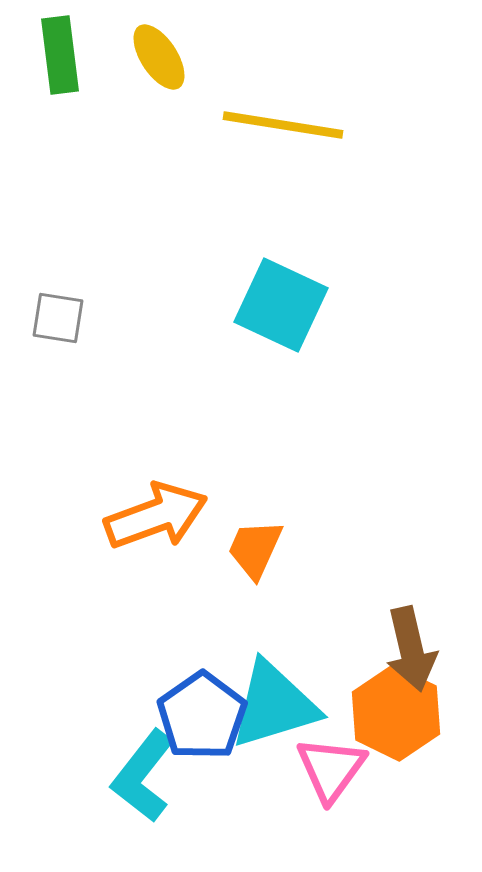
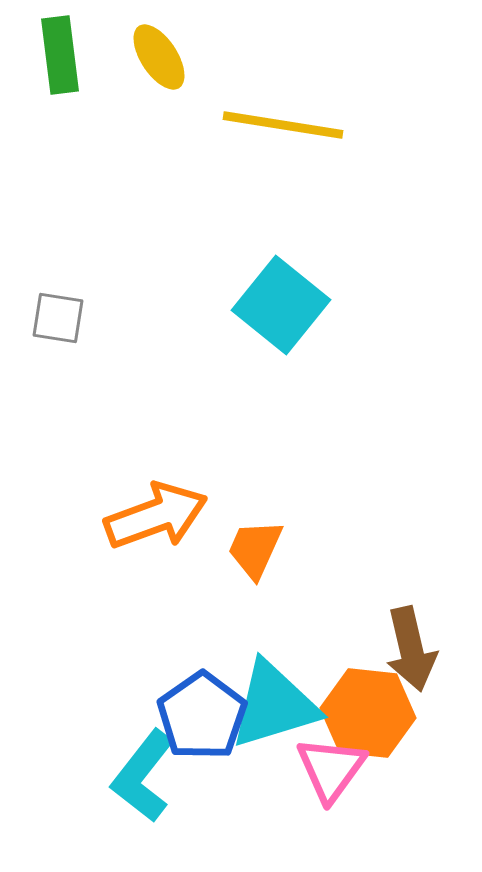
cyan square: rotated 14 degrees clockwise
orange hexagon: moved 28 px left; rotated 20 degrees counterclockwise
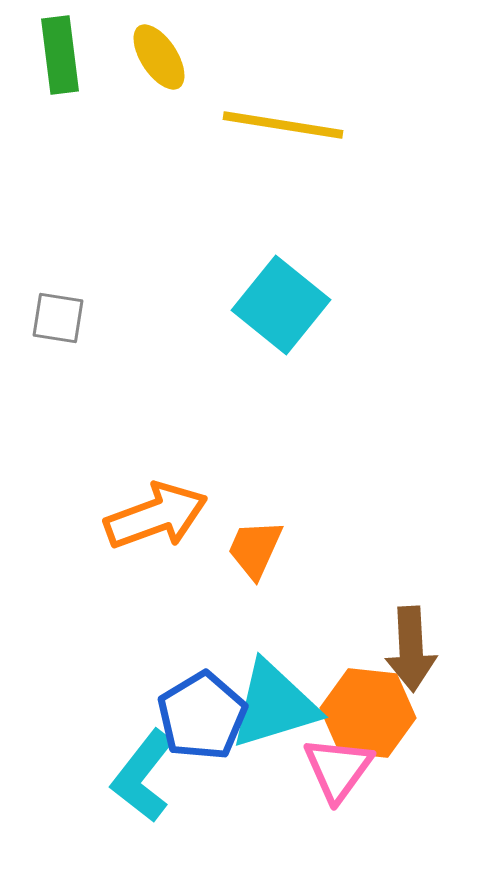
brown arrow: rotated 10 degrees clockwise
blue pentagon: rotated 4 degrees clockwise
pink triangle: moved 7 px right
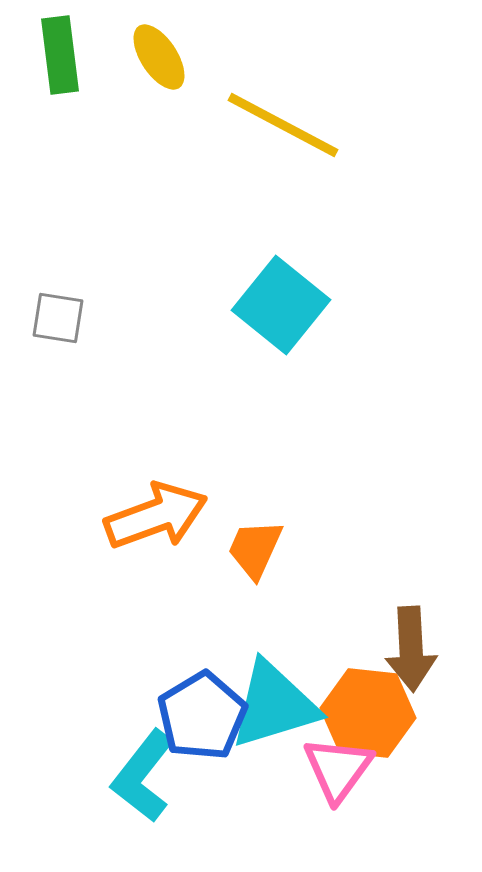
yellow line: rotated 19 degrees clockwise
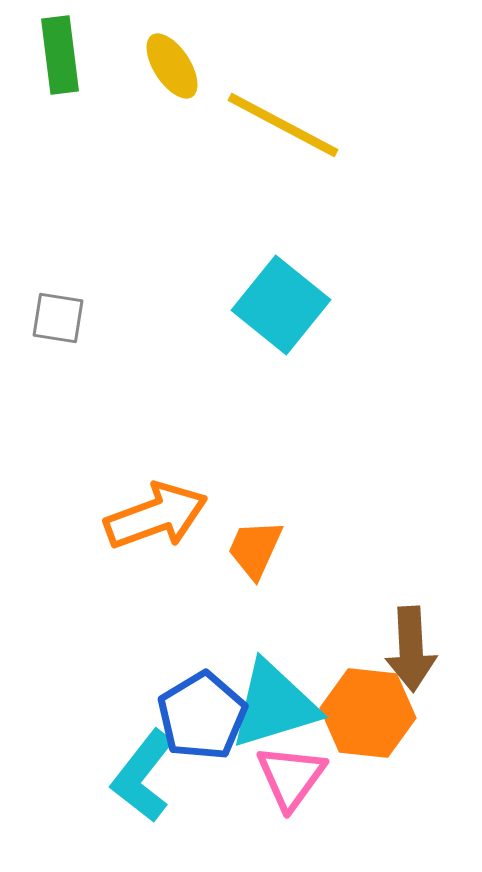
yellow ellipse: moved 13 px right, 9 px down
pink triangle: moved 47 px left, 8 px down
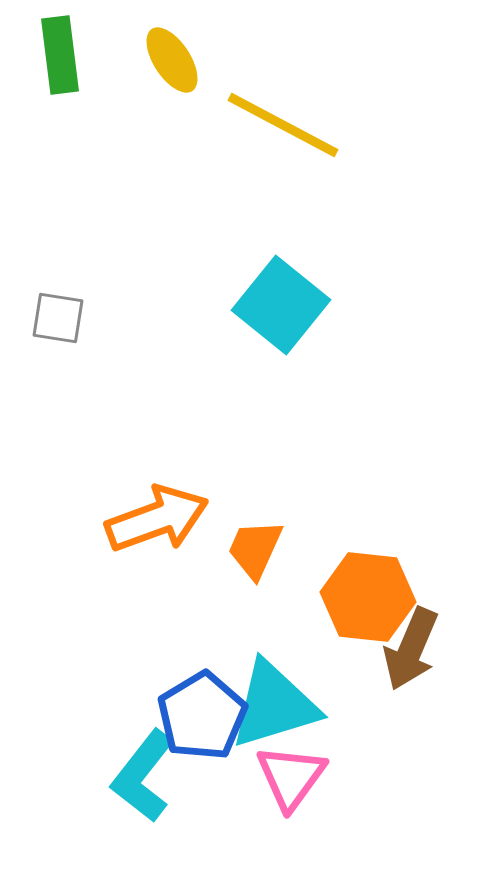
yellow ellipse: moved 6 px up
orange arrow: moved 1 px right, 3 px down
brown arrow: rotated 26 degrees clockwise
orange hexagon: moved 116 px up
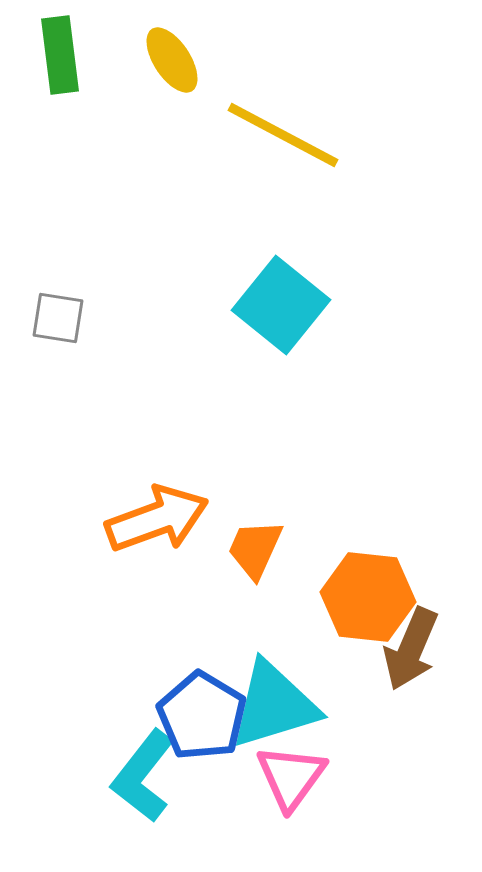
yellow line: moved 10 px down
blue pentagon: rotated 10 degrees counterclockwise
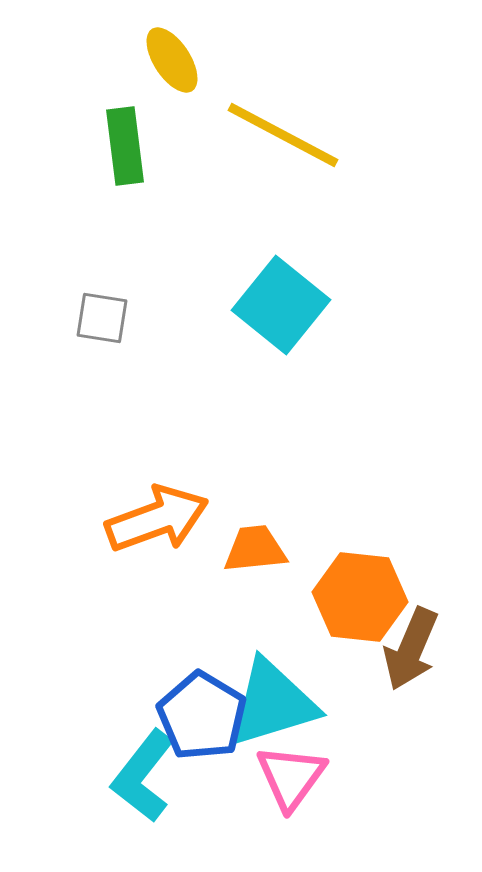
green rectangle: moved 65 px right, 91 px down
gray square: moved 44 px right
orange trapezoid: rotated 60 degrees clockwise
orange hexagon: moved 8 px left
cyan triangle: moved 1 px left, 2 px up
